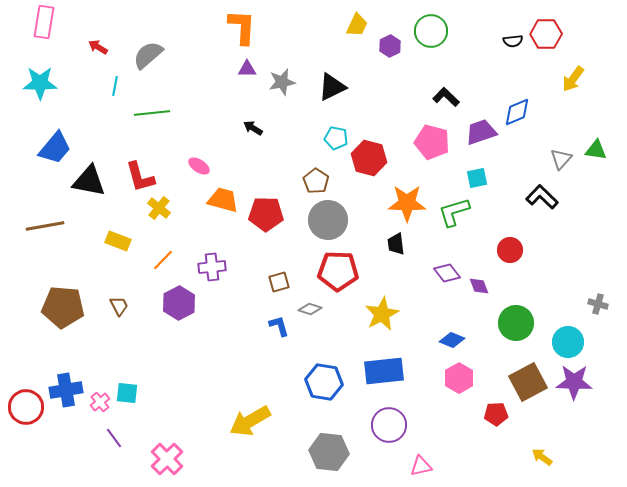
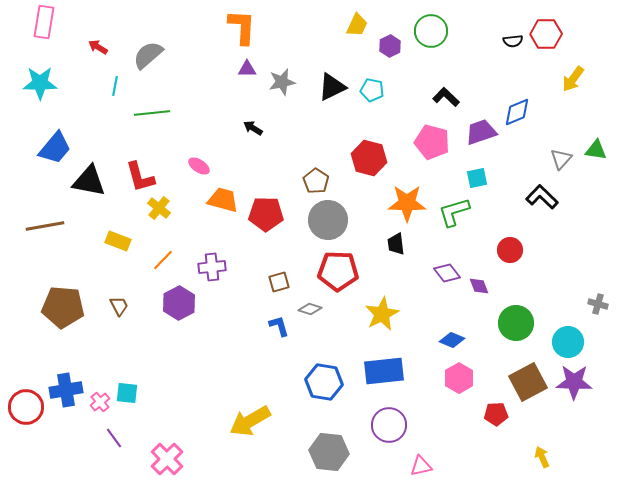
cyan pentagon at (336, 138): moved 36 px right, 48 px up
yellow arrow at (542, 457): rotated 30 degrees clockwise
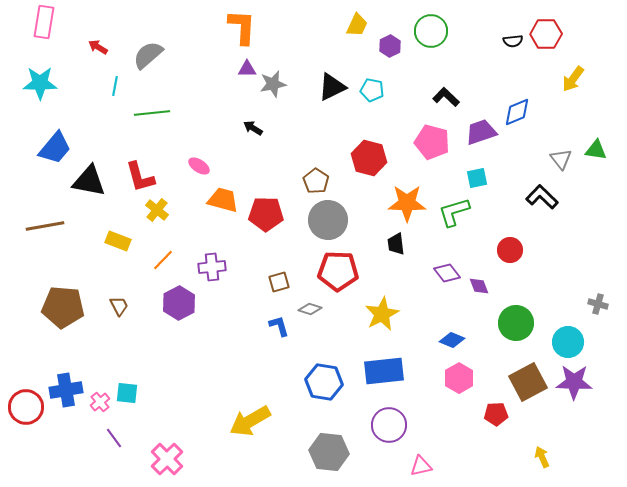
gray star at (282, 82): moved 9 px left, 2 px down
gray triangle at (561, 159): rotated 20 degrees counterclockwise
yellow cross at (159, 208): moved 2 px left, 2 px down
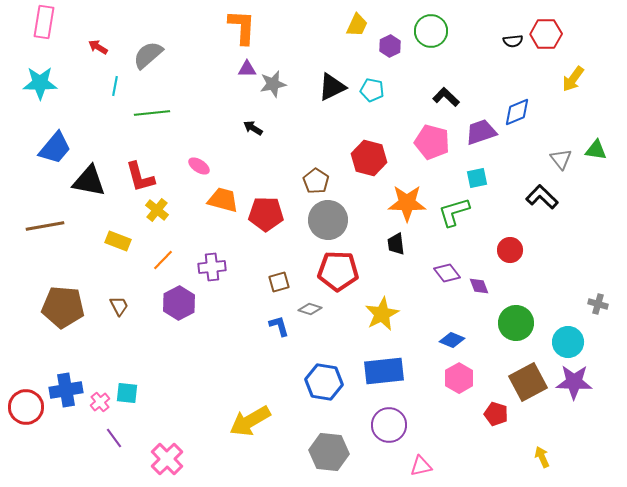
red pentagon at (496, 414): rotated 20 degrees clockwise
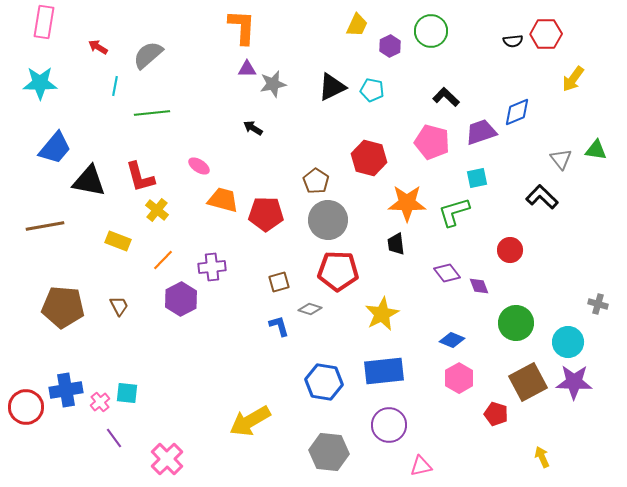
purple hexagon at (179, 303): moved 2 px right, 4 px up
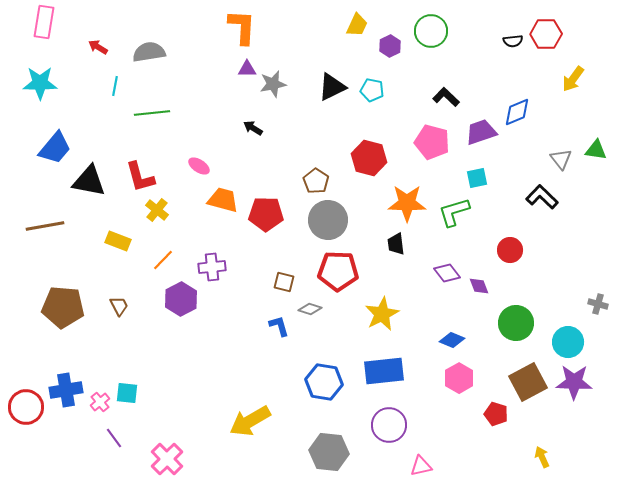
gray semicircle at (148, 55): moved 1 px right, 3 px up; rotated 32 degrees clockwise
brown square at (279, 282): moved 5 px right; rotated 30 degrees clockwise
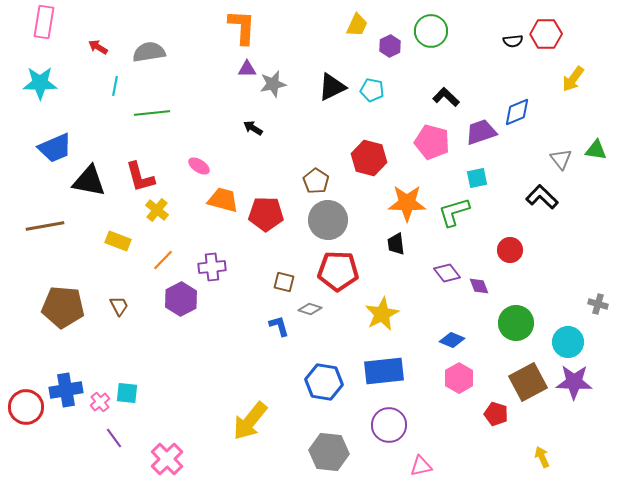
blue trapezoid at (55, 148): rotated 27 degrees clockwise
yellow arrow at (250, 421): rotated 21 degrees counterclockwise
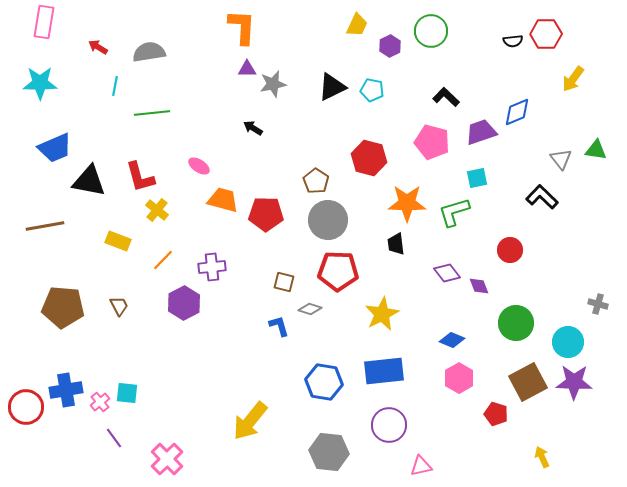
purple hexagon at (181, 299): moved 3 px right, 4 px down
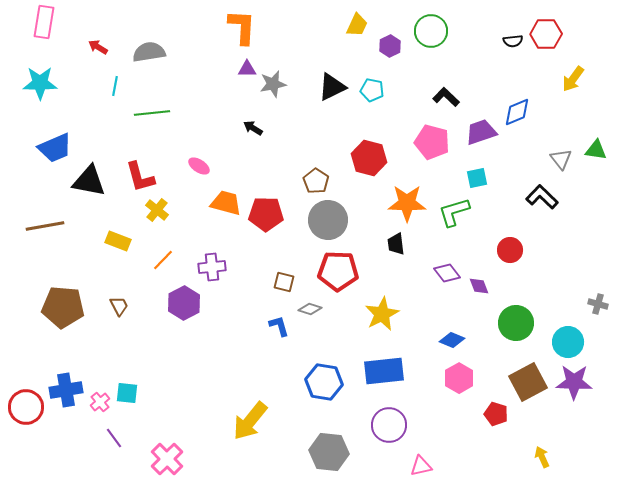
orange trapezoid at (223, 200): moved 3 px right, 3 px down
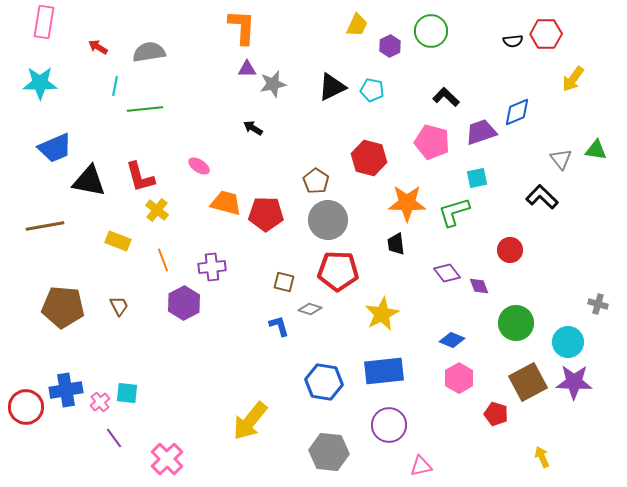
green line at (152, 113): moved 7 px left, 4 px up
orange line at (163, 260): rotated 65 degrees counterclockwise
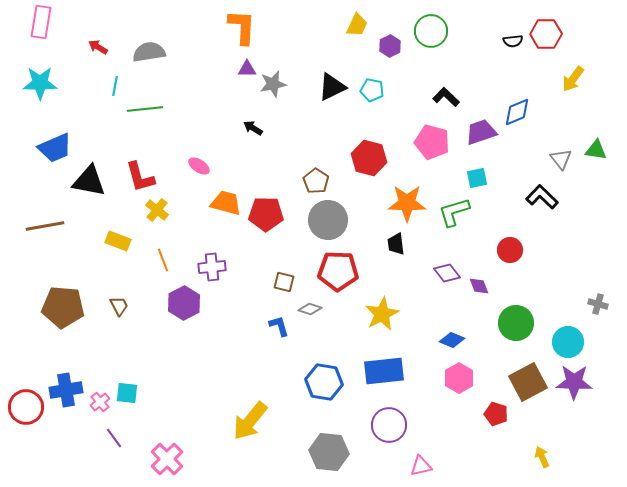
pink rectangle at (44, 22): moved 3 px left
